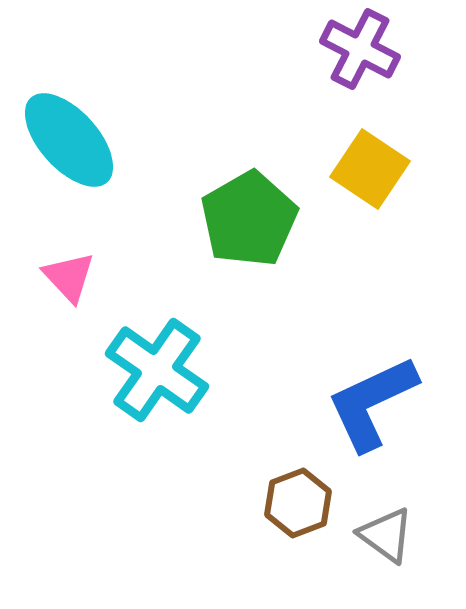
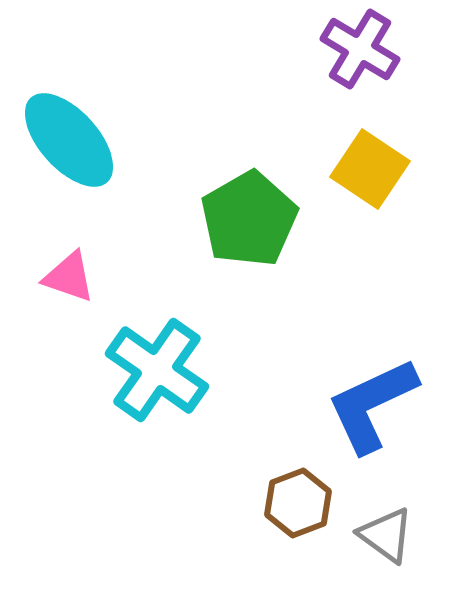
purple cross: rotated 4 degrees clockwise
pink triangle: rotated 28 degrees counterclockwise
blue L-shape: moved 2 px down
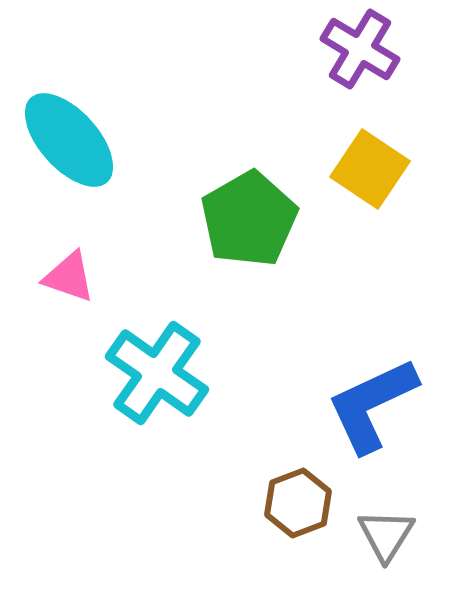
cyan cross: moved 3 px down
gray triangle: rotated 26 degrees clockwise
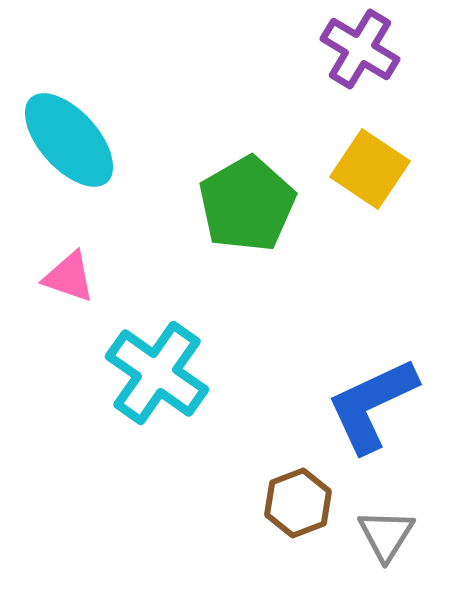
green pentagon: moved 2 px left, 15 px up
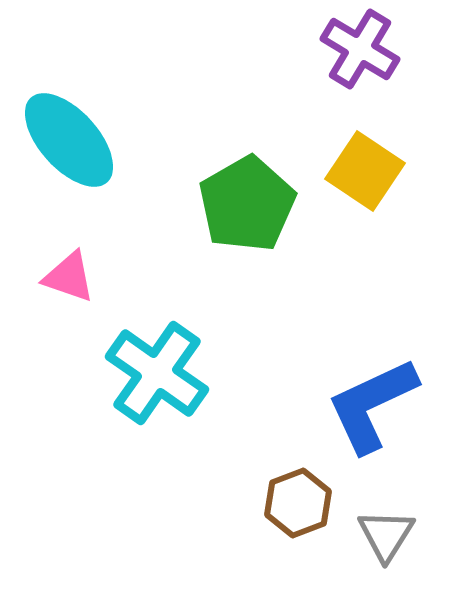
yellow square: moved 5 px left, 2 px down
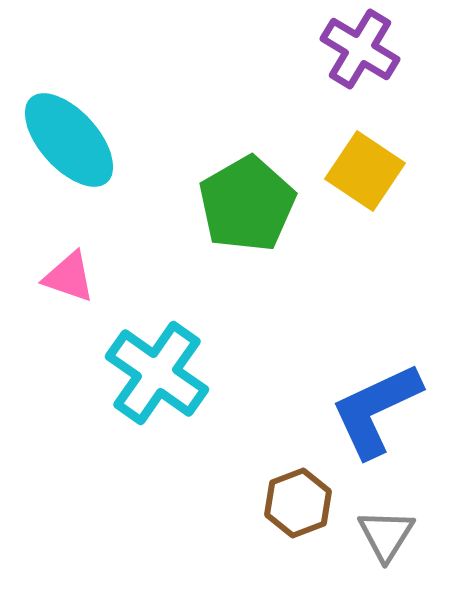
blue L-shape: moved 4 px right, 5 px down
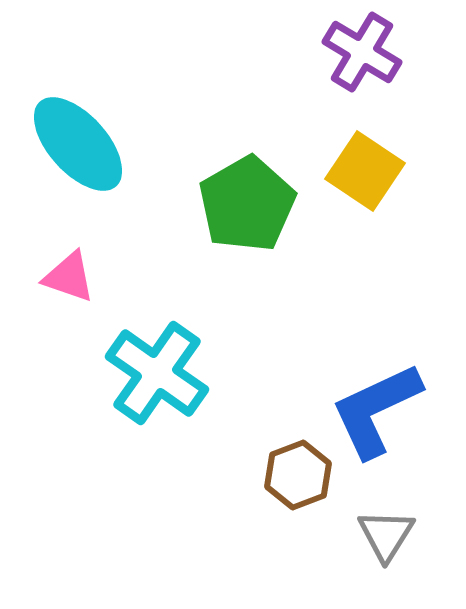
purple cross: moved 2 px right, 3 px down
cyan ellipse: moved 9 px right, 4 px down
brown hexagon: moved 28 px up
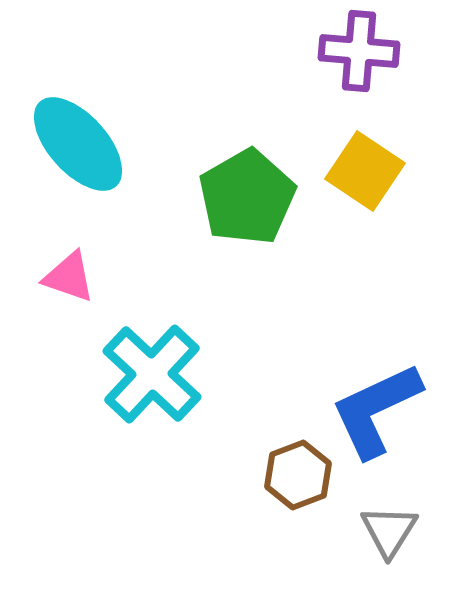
purple cross: moved 3 px left, 1 px up; rotated 26 degrees counterclockwise
green pentagon: moved 7 px up
cyan cross: moved 5 px left, 1 px down; rotated 8 degrees clockwise
gray triangle: moved 3 px right, 4 px up
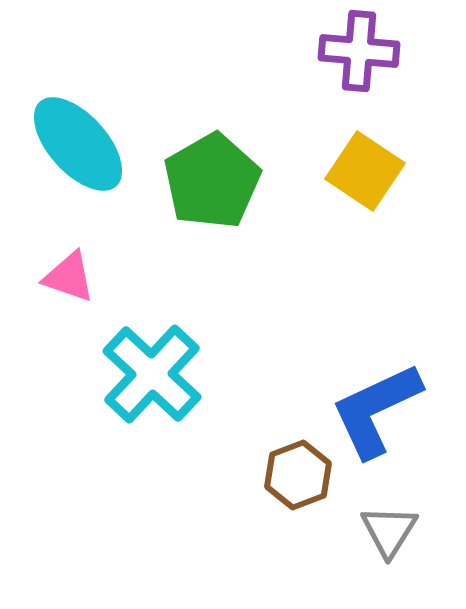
green pentagon: moved 35 px left, 16 px up
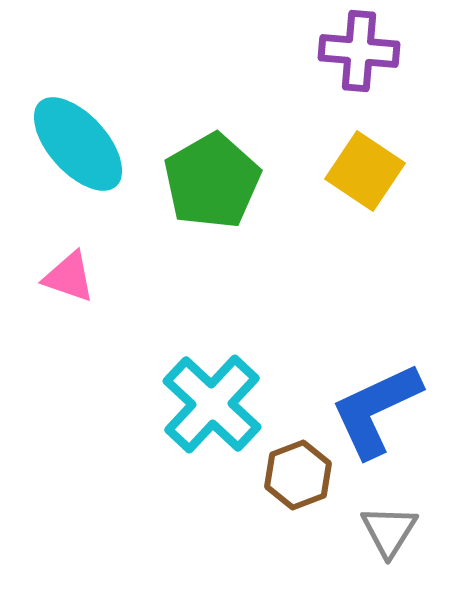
cyan cross: moved 60 px right, 30 px down
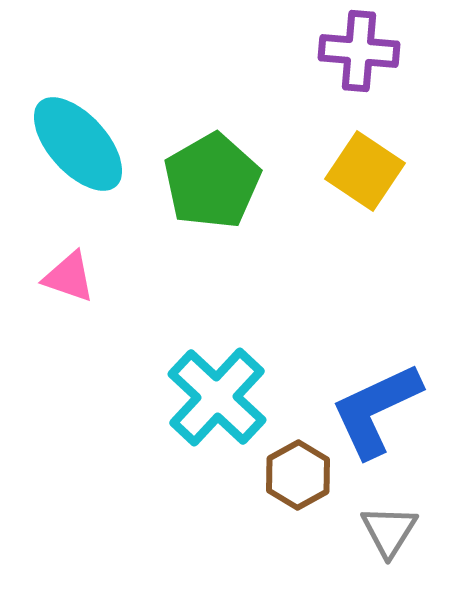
cyan cross: moved 5 px right, 7 px up
brown hexagon: rotated 8 degrees counterclockwise
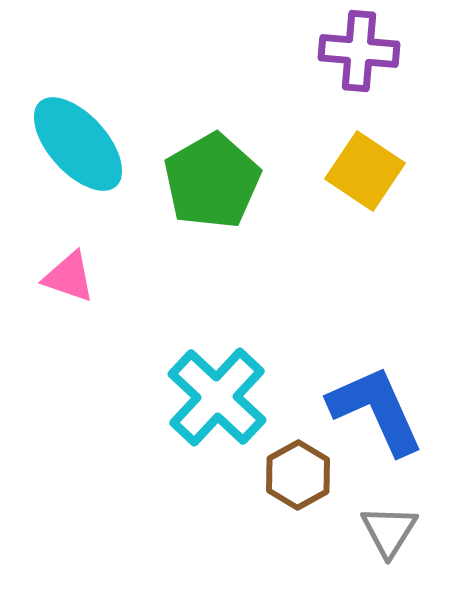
blue L-shape: rotated 91 degrees clockwise
